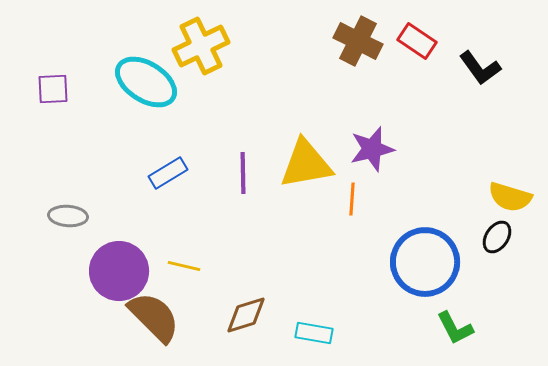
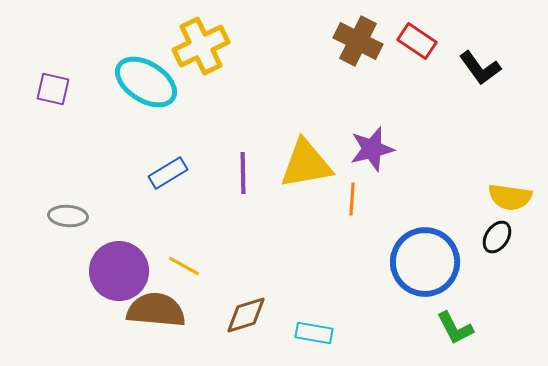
purple square: rotated 16 degrees clockwise
yellow semicircle: rotated 9 degrees counterclockwise
yellow line: rotated 16 degrees clockwise
brown semicircle: moved 2 px right, 7 px up; rotated 40 degrees counterclockwise
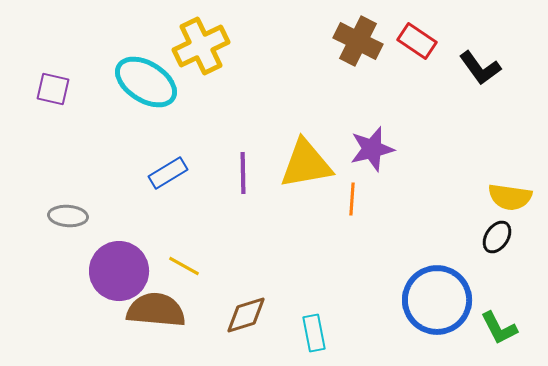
blue circle: moved 12 px right, 38 px down
green L-shape: moved 44 px right
cyan rectangle: rotated 69 degrees clockwise
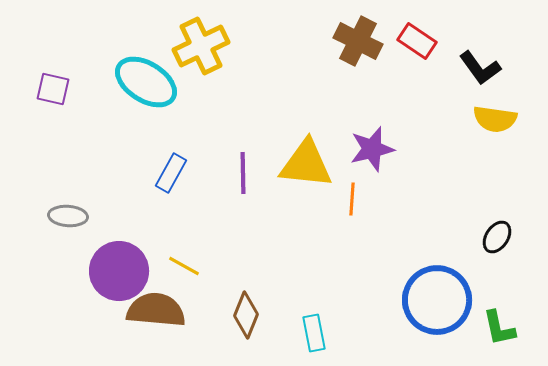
yellow triangle: rotated 16 degrees clockwise
blue rectangle: moved 3 px right; rotated 30 degrees counterclockwise
yellow semicircle: moved 15 px left, 78 px up
brown diamond: rotated 51 degrees counterclockwise
green L-shape: rotated 15 degrees clockwise
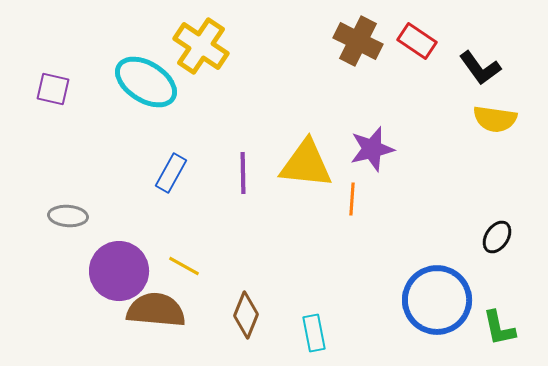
yellow cross: rotated 30 degrees counterclockwise
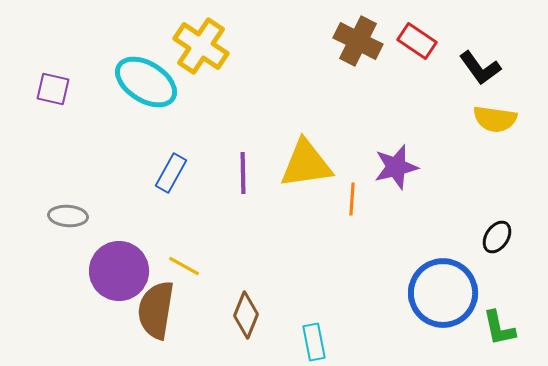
purple star: moved 24 px right, 18 px down
yellow triangle: rotated 14 degrees counterclockwise
blue circle: moved 6 px right, 7 px up
brown semicircle: rotated 86 degrees counterclockwise
cyan rectangle: moved 9 px down
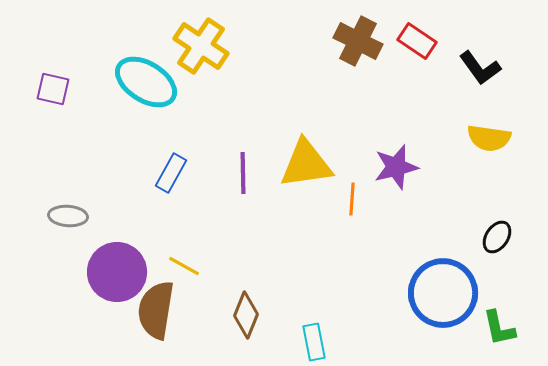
yellow semicircle: moved 6 px left, 19 px down
purple circle: moved 2 px left, 1 px down
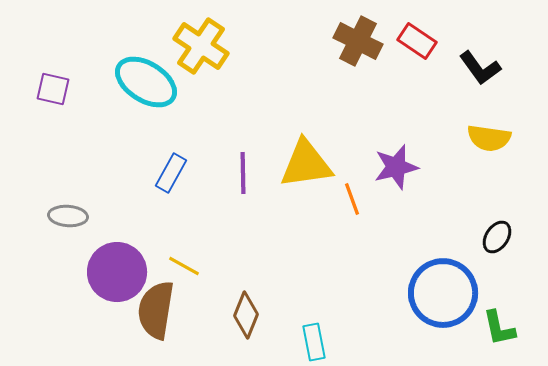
orange line: rotated 24 degrees counterclockwise
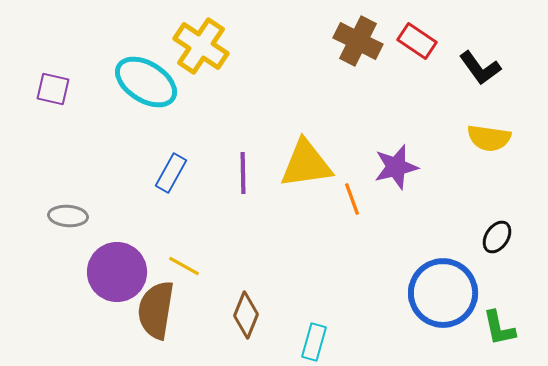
cyan rectangle: rotated 27 degrees clockwise
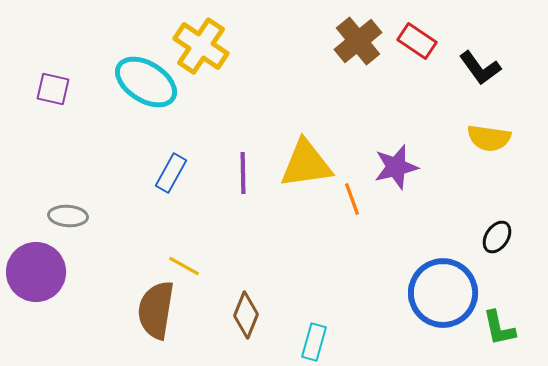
brown cross: rotated 24 degrees clockwise
purple circle: moved 81 px left
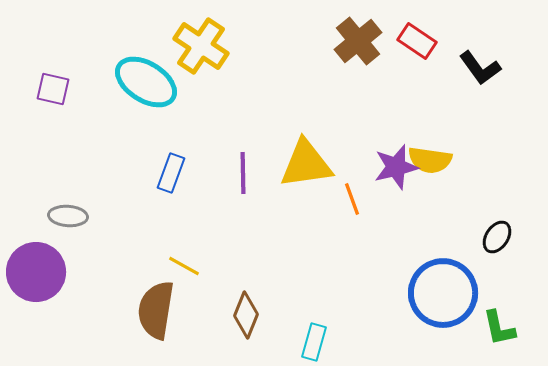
yellow semicircle: moved 59 px left, 22 px down
blue rectangle: rotated 9 degrees counterclockwise
